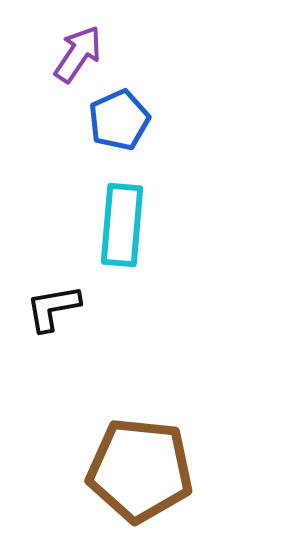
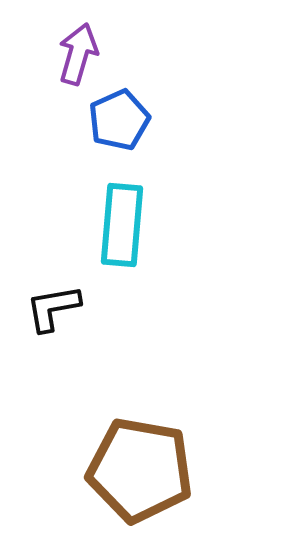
purple arrow: rotated 18 degrees counterclockwise
brown pentagon: rotated 4 degrees clockwise
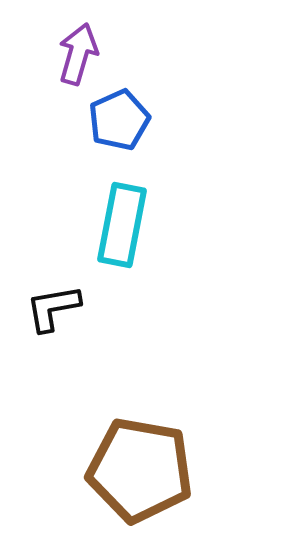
cyan rectangle: rotated 6 degrees clockwise
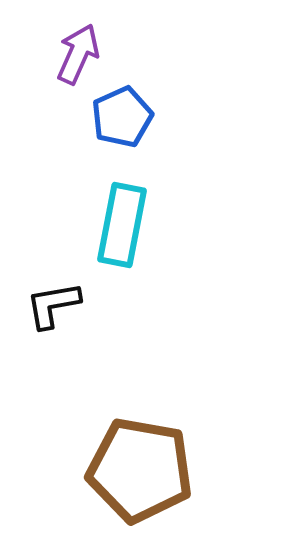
purple arrow: rotated 8 degrees clockwise
blue pentagon: moved 3 px right, 3 px up
black L-shape: moved 3 px up
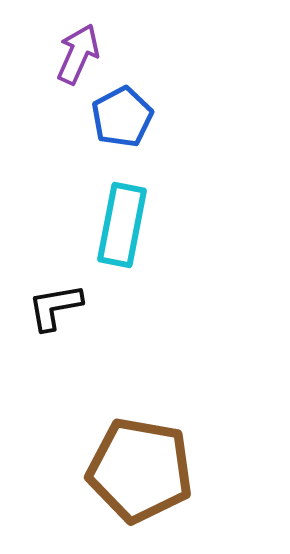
blue pentagon: rotated 4 degrees counterclockwise
black L-shape: moved 2 px right, 2 px down
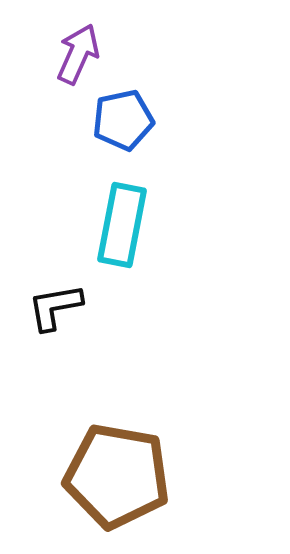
blue pentagon: moved 1 px right, 3 px down; rotated 16 degrees clockwise
brown pentagon: moved 23 px left, 6 px down
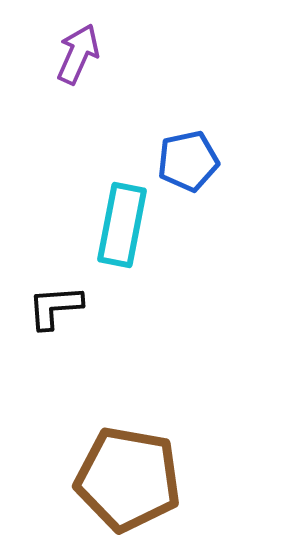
blue pentagon: moved 65 px right, 41 px down
black L-shape: rotated 6 degrees clockwise
brown pentagon: moved 11 px right, 3 px down
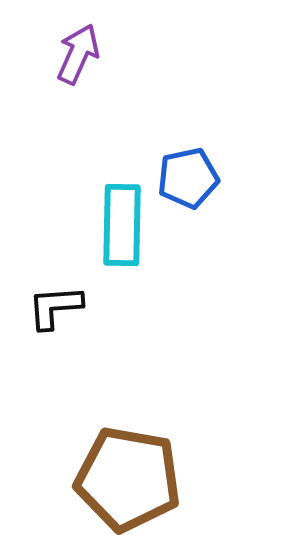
blue pentagon: moved 17 px down
cyan rectangle: rotated 10 degrees counterclockwise
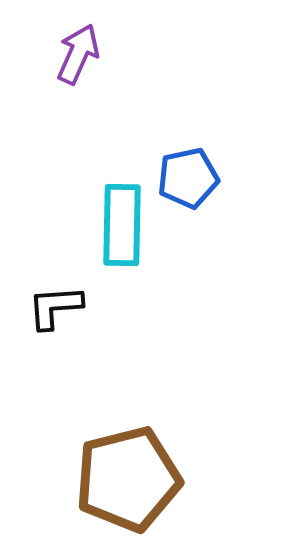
brown pentagon: rotated 24 degrees counterclockwise
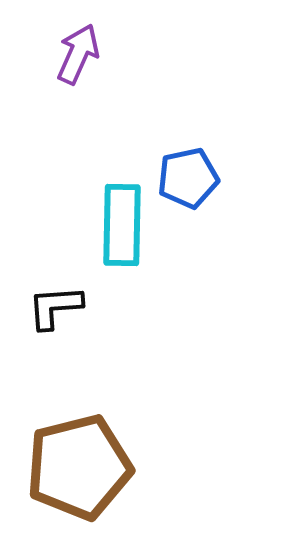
brown pentagon: moved 49 px left, 12 px up
